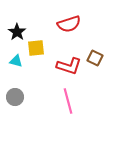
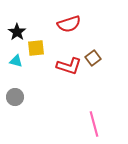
brown square: moved 2 px left; rotated 28 degrees clockwise
pink line: moved 26 px right, 23 px down
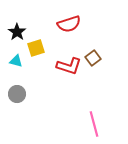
yellow square: rotated 12 degrees counterclockwise
gray circle: moved 2 px right, 3 px up
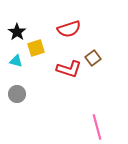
red semicircle: moved 5 px down
red L-shape: moved 3 px down
pink line: moved 3 px right, 3 px down
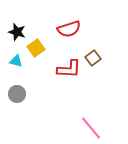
black star: rotated 18 degrees counterclockwise
yellow square: rotated 18 degrees counterclockwise
red L-shape: rotated 15 degrees counterclockwise
pink line: moved 6 px left, 1 px down; rotated 25 degrees counterclockwise
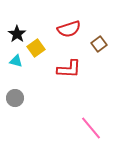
black star: moved 2 px down; rotated 18 degrees clockwise
brown square: moved 6 px right, 14 px up
gray circle: moved 2 px left, 4 px down
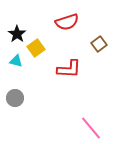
red semicircle: moved 2 px left, 7 px up
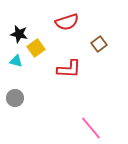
black star: moved 2 px right; rotated 24 degrees counterclockwise
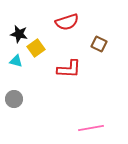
brown square: rotated 28 degrees counterclockwise
gray circle: moved 1 px left, 1 px down
pink line: rotated 60 degrees counterclockwise
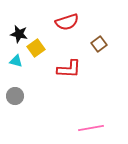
brown square: rotated 28 degrees clockwise
gray circle: moved 1 px right, 3 px up
